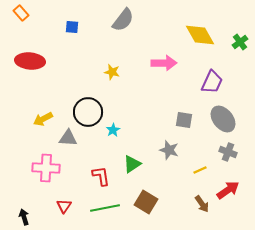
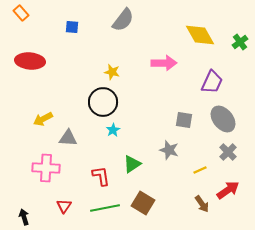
black circle: moved 15 px right, 10 px up
gray cross: rotated 24 degrees clockwise
brown square: moved 3 px left, 1 px down
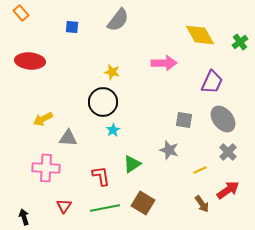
gray semicircle: moved 5 px left
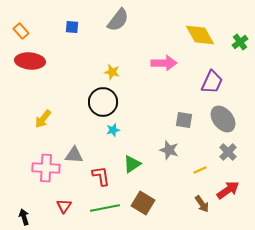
orange rectangle: moved 18 px down
yellow arrow: rotated 24 degrees counterclockwise
cyan star: rotated 16 degrees clockwise
gray triangle: moved 6 px right, 17 px down
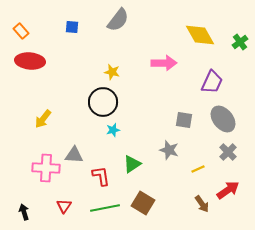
yellow line: moved 2 px left, 1 px up
black arrow: moved 5 px up
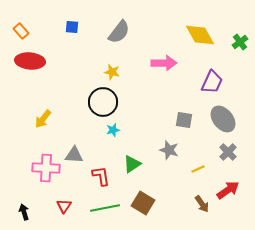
gray semicircle: moved 1 px right, 12 px down
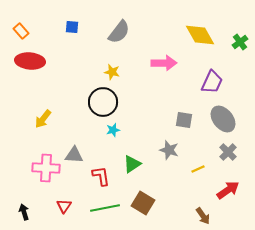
brown arrow: moved 1 px right, 12 px down
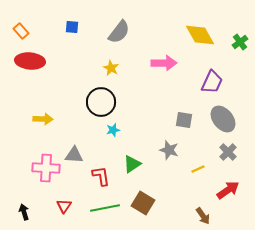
yellow star: moved 1 px left, 4 px up; rotated 14 degrees clockwise
black circle: moved 2 px left
yellow arrow: rotated 126 degrees counterclockwise
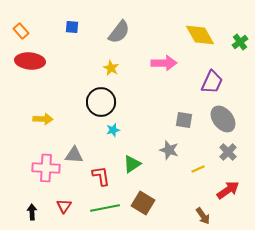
black arrow: moved 8 px right; rotated 14 degrees clockwise
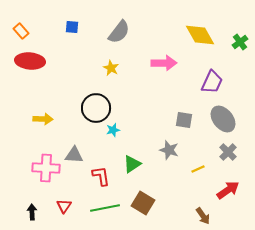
black circle: moved 5 px left, 6 px down
